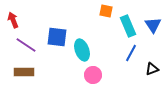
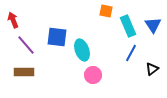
purple line: rotated 15 degrees clockwise
black triangle: rotated 16 degrees counterclockwise
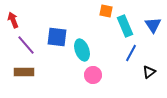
cyan rectangle: moved 3 px left
black triangle: moved 3 px left, 3 px down
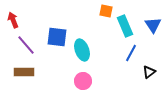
pink circle: moved 10 px left, 6 px down
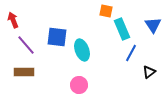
cyan rectangle: moved 3 px left, 3 px down
pink circle: moved 4 px left, 4 px down
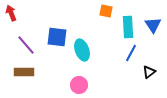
red arrow: moved 2 px left, 7 px up
cyan rectangle: moved 6 px right, 2 px up; rotated 20 degrees clockwise
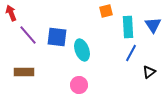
orange square: rotated 24 degrees counterclockwise
purple line: moved 2 px right, 10 px up
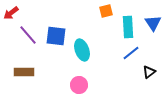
red arrow: rotated 105 degrees counterclockwise
blue triangle: moved 2 px up
blue square: moved 1 px left, 1 px up
blue line: rotated 24 degrees clockwise
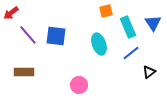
cyan rectangle: rotated 20 degrees counterclockwise
cyan ellipse: moved 17 px right, 6 px up
